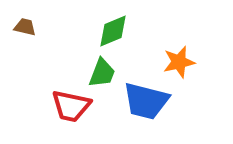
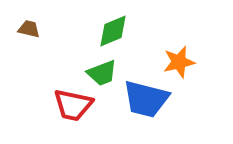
brown trapezoid: moved 4 px right, 2 px down
green trapezoid: rotated 48 degrees clockwise
blue trapezoid: moved 2 px up
red trapezoid: moved 2 px right, 1 px up
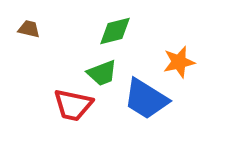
green diamond: moved 2 px right; rotated 9 degrees clockwise
blue trapezoid: rotated 18 degrees clockwise
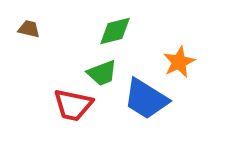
orange star: rotated 12 degrees counterclockwise
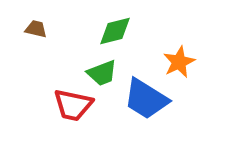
brown trapezoid: moved 7 px right
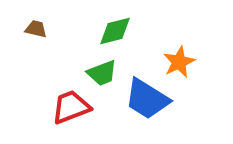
blue trapezoid: moved 1 px right
red trapezoid: moved 2 px left, 2 px down; rotated 147 degrees clockwise
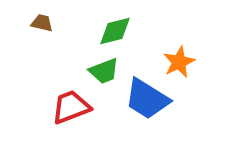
brown trapezoid: moved 6 px right, 6 px up
green trapezoid: moved 2 px right, 2 px up
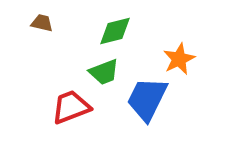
orange star: moved 3 px up
green trapezoid: moved 1 px down
blue trapezoid: rotated 84 degrees clockwise
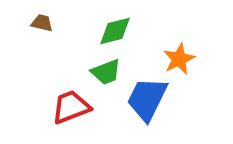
green trapezoid: moved 2 px right
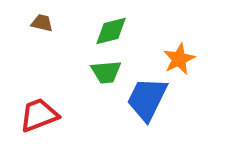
green diamond: moved 4 px left
green trapezoid: rotated 16 degrees clockwise
red trapezoid: moved 32 px left, 8 px down
